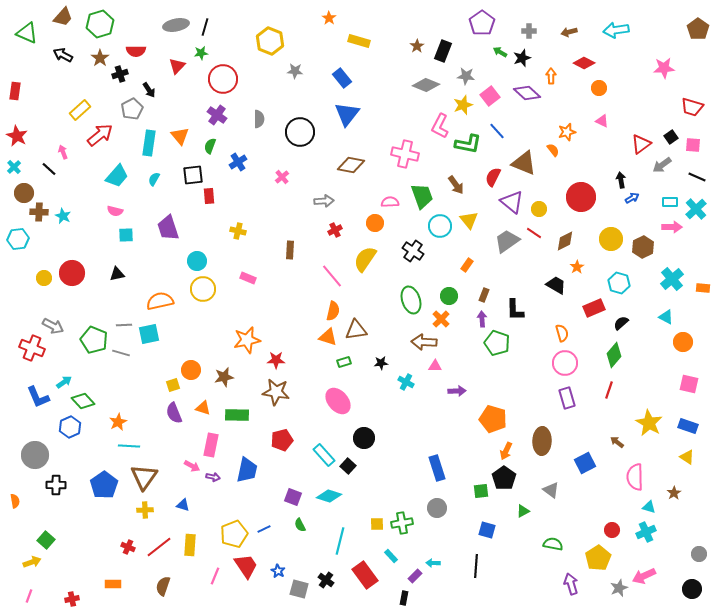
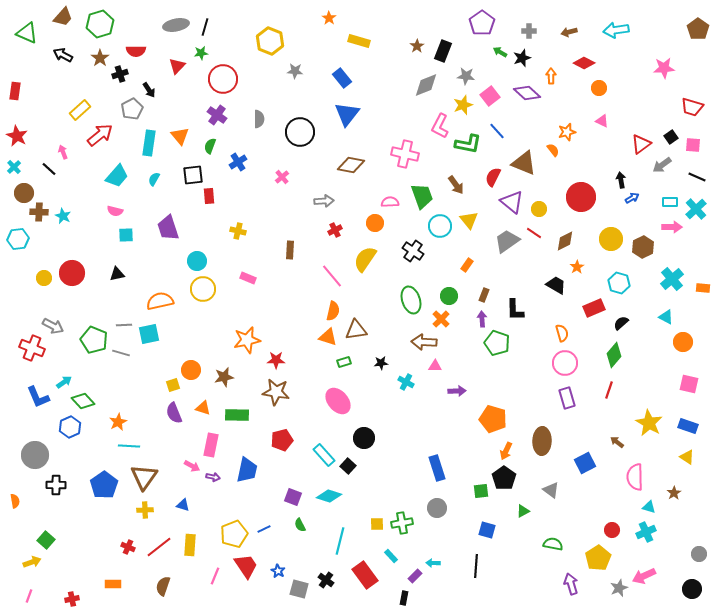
gray diamond at (426, 85): rotated 44 degrees counterclockwise
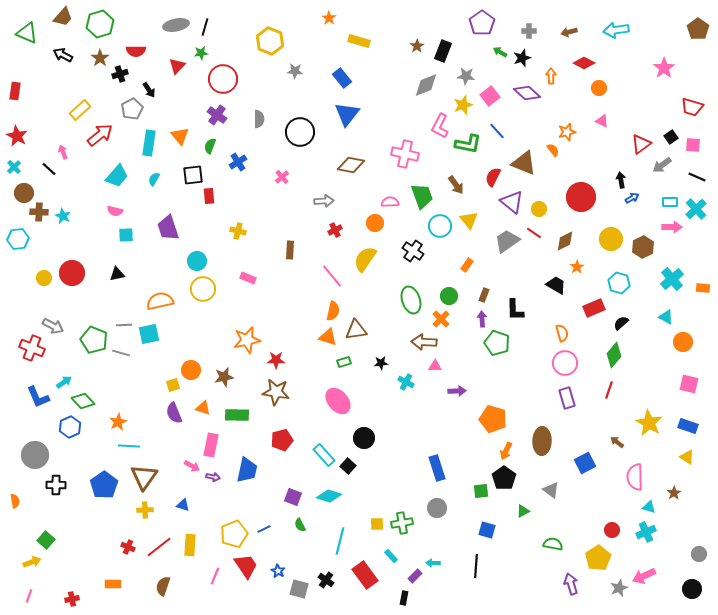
pink star at (664, 68): rotated 30 degrees counterclockwise
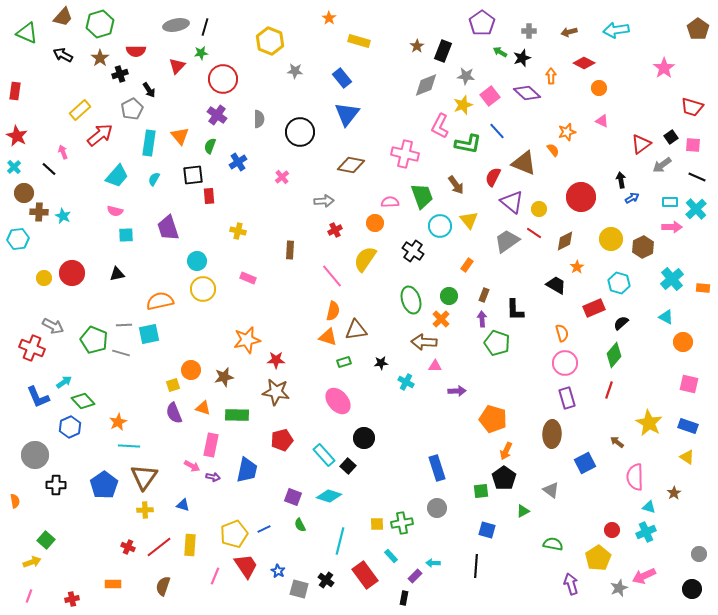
brown ellipse at (542, 441): moved 10 px right, 7 px up
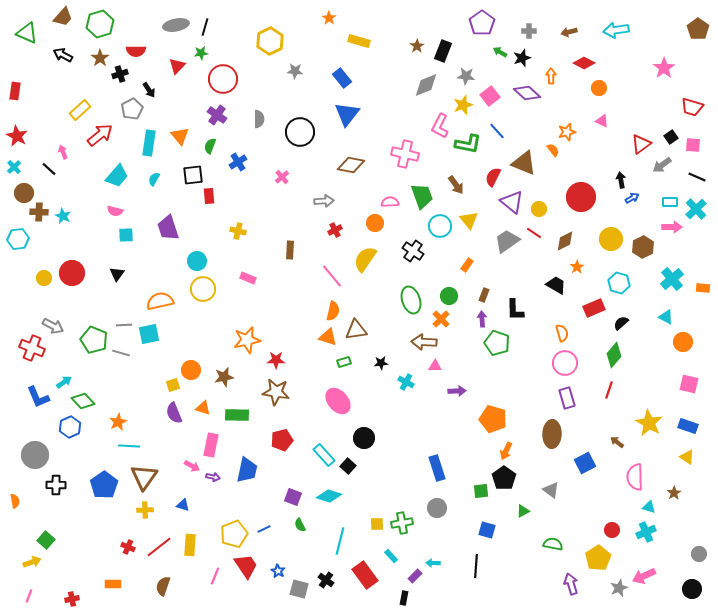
yellow hexagon at (270, 41): rotated 12 degrees clockwise
black triangle at (117, 274): rotated 42 degrees counterclockwise
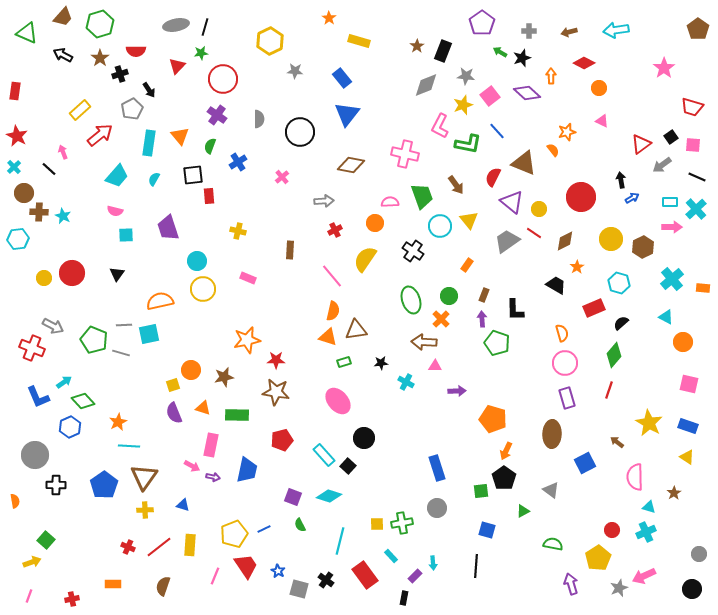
cyan arrow at (433, 563): rotated 96 degrees counterclockwise
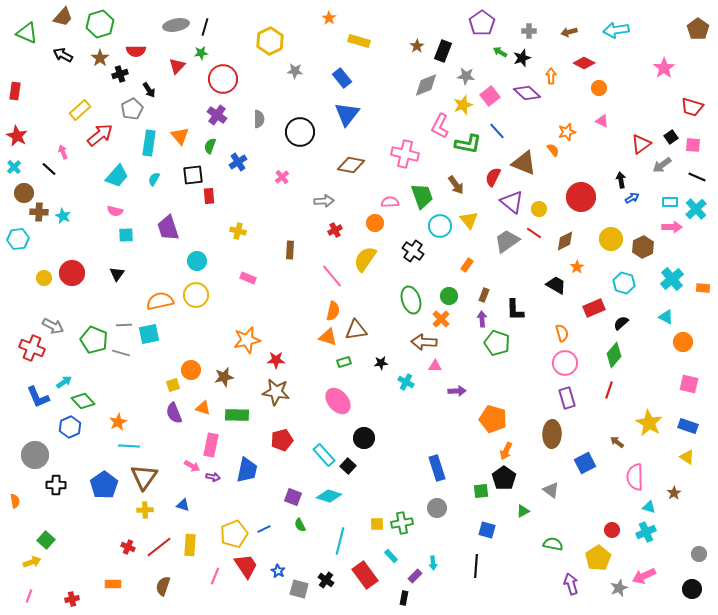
cyan hexagon at (619, 283): moved 5 px right
yellow circle at (203, 289): moved 7 px left, 6 px down
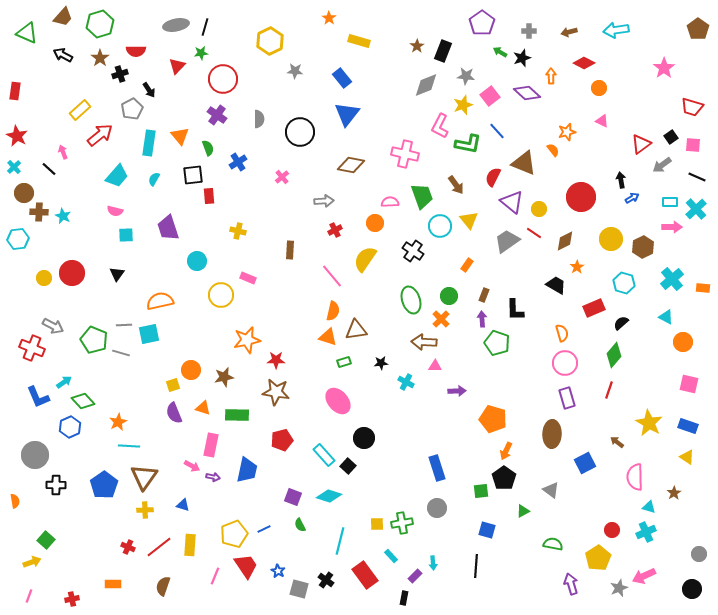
green semicircle at (210, 146): moved 2 px left, 2 px down; rotated 140 degrees clockwise
yellow circle at (196, 295): moved 25 px right
